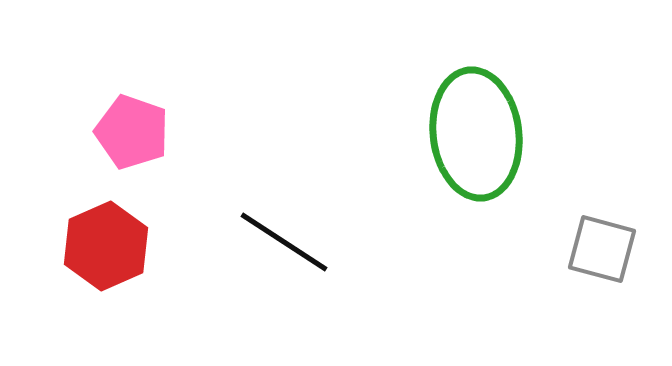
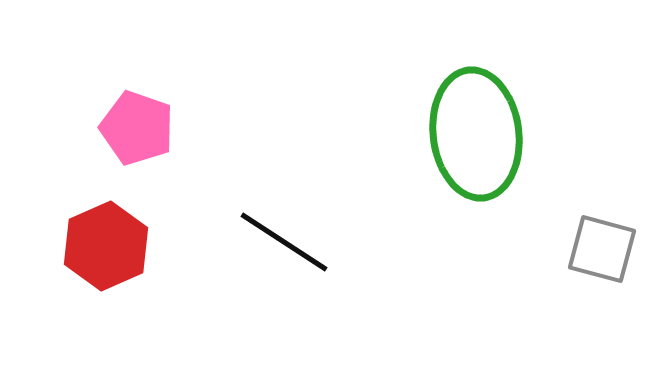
pink pentagon: moved 5 px right, 4 px up
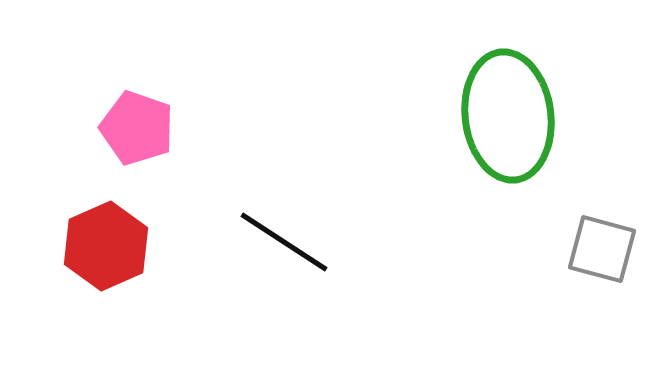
green ellipse: moved 32 px right, 18 px up
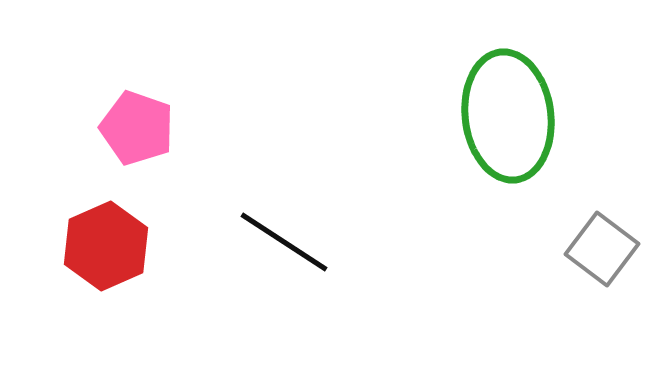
gray square: rotated 22 degrees clockwise
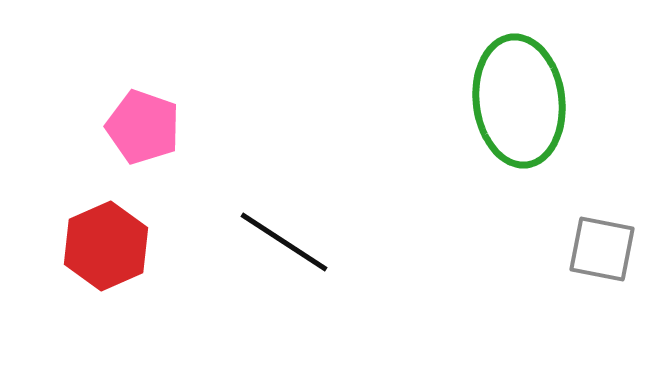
green ellipse: moved 11 px right, 15 px up
pink pentagon: moved 6 px right, 1 px up
gray square: rotated 26 degrees counterclockwise
